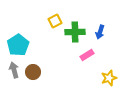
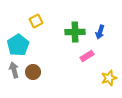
yellow square: moved 19 px left
pink rectangle: moved 1 px down
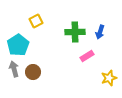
gray arrow: moved 1 px up
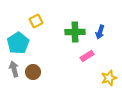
cyan pentagon: moved 2 px up
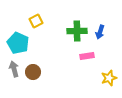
green cross: moved 2 px right, 1 px up
cyan pentagon: rotated 15 degrees counterclockwise
pink rectangle: rotated 24 degrees clockwise
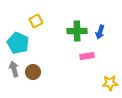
yellow star: moved 1 px right, 5 px down; rotated 14 degrees clockwise
